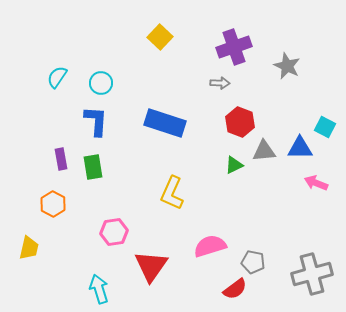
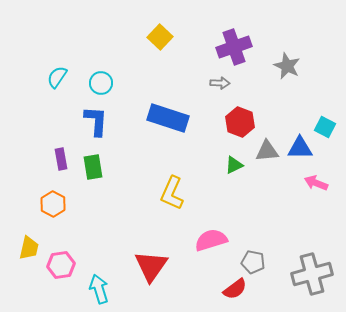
blue rectangle: moved 3 px right, 5 px up
gray triangle: moved 3 px right
pink hexagon: moved 53 px left, 33 px down
pink semicircle: moved 1 px right, 6 px up
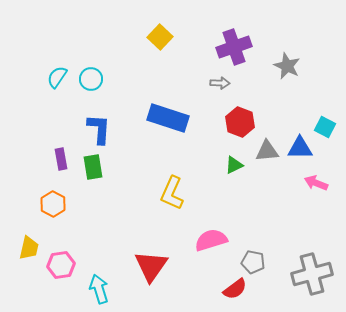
cyan circle: moved 10 px left, 4 px up
blue L-shape: moved 3 px right, 8 px down
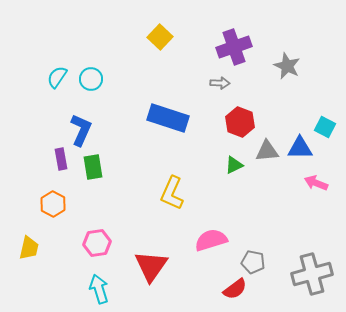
blue L-shape: moved 18 px left, 1 px down; rotated 20 degrees clockwise
pink hexagon: moved 36 px right, 22 px up
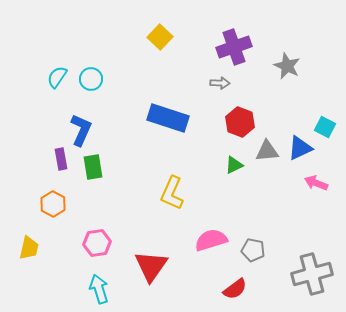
blue triangle: rotated 24 degrees counterclockwise
gray pentagon: moved 12 px up
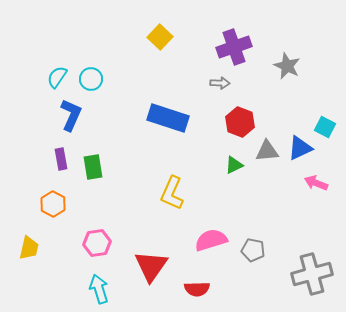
blue L-shape: moved 10 px left, 15 px up
red semicircle: moved 38 px left; rotated 35 degrees clockwise
